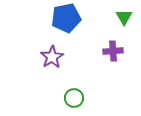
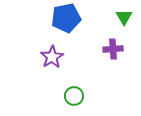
purple cross: moved 2 px up
green circle: moved 2 px up
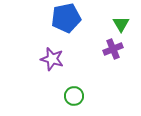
green triangle: moved 3 px left, 7 px down
purple cross: rotated 18 degrees counterclockwise
purple star: moved 2 px down; rotated 25 degrees counterclockwise
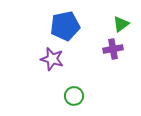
blue pentagon: moved 1 px left, 8 px down
green triangle: rotated 24 degrees clockwise
purple cross: rotated 12 degrees clockwise
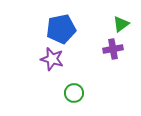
blue pentagon: moved 4 px left, 3 px down
green circle: moved 3 px up
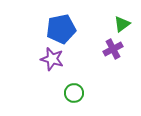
green triangle: moved 1 px right
purple cross: rotated 18 degrees counterclockwise
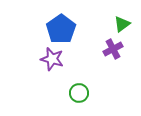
blue pentagon: rotated 24 degrees counterclockwise
green circle: moved 5 px right
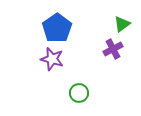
blue pentagon: moved 4 px left, 1 px up
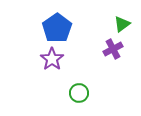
purple star: rotated 20 degrees clockwise
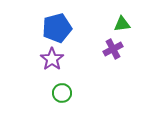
green triangle: rotated 30 degrees clockwise
blue pentagon: rotated 20 degrees clockwise
green circle: moved 17 px left
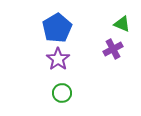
green triangle: rotated 30 degrees clockwise
blue pentagon: rotated 16 degrees counterclockwise
purple star: moved 6 px right
